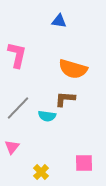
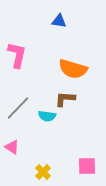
pink triangle: rotated 35 degrees counterclockwise
pink square: moved 3 px right, 3 px down
yellow cross: moved 2 px right
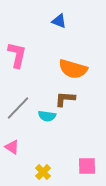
blue triangle: rotated 14 degrees clockwise
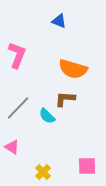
pink L-shape: rotated 8 degrees clockwise
cyan semicircle: rotated 36 degrees clockwise
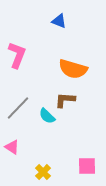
brown L-shape: moved 1 px down
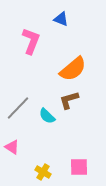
blue triangle: moved 2 px right, 2 px up
pink L-shape: moved 14 px right, 14 px up
orange semicircle: rotated 56 degrees counterclockwise
brown L-shape: moved 4 px right; rotated 20 degrees counterclockwise
pink square: moved 8 px left, 1 px down
yellow cross: rotated 14 degrees counterclockwise
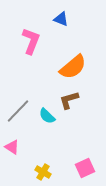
orange semicircle: moved 2 px up
gray line: moved 3 px down
pink square: moved 6 px right, 1 px down; rotated 24 degrees counterclockwise
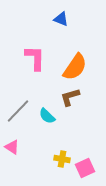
pink L-shape: moved 4 px right, 17 px down; rotated 20 degrees counterclockwise
orange semicircle: moved 2 px right; rotated 16 degrees counterclockwise
brown L-shape: moved 1 px right, 3 px up
yellow cross: moved 19 px right, 13 px up; rotated 21 degrees counterclockwise
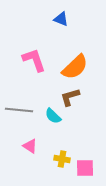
pink L-shape: moved 1 px left, 2 px down; rotated 20 degrees counterclockwise
orange semicircle: rotated 12 degrees clockwise
gray line: moved 1 px right, 1 px up; rotated 52 degrees clockwise
cyan semicircle: moved 6 px right
pink triangle: moved 18 px right, 1 px up
pink square: rotated 24 degrees clockwise
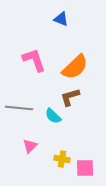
gray line: moved 2 px up
pink triangle: rotated 42 degrees clockwise
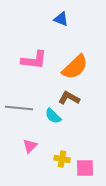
pink L-shape: rotated 116 degrees clockwise
brown L-shape: moved 1 px left, 1 px down; rotated 45 degrees clockwise
